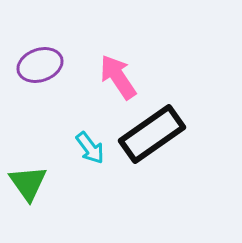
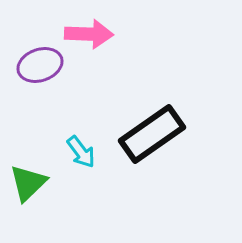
pink arrow: moved 29 px left, 43 px up; rotated 126 degrees clockwise
cyan arrow: moved 9 px left, 4 px down
green triangle: rotated 21 degrees clockwise
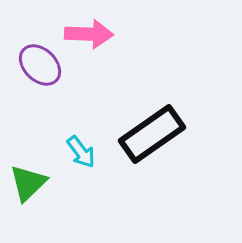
purple ellipse: rotated 63 degrees clockwise
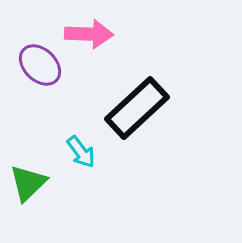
black rectangle: moved 15 px left, 26 px up; rotated 8 degrees counterclockwise
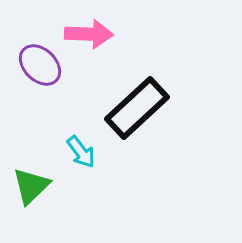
green triangle: moved 3 px right, 3 px down
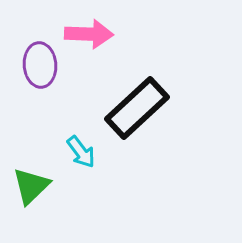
purple ellipse: rotated 42 degrees clockwise
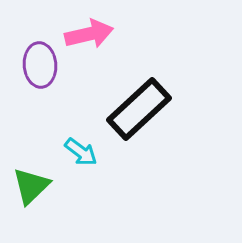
pink arrow: rotated 15 degrees counterclockwise
black rectangle: moved 2 px right, 1 px down
cyan arrow: rotated 16 degrees counterclockwise
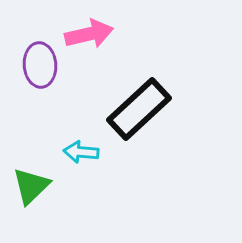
cyan arrow: rotated 148 degrees clockwise
